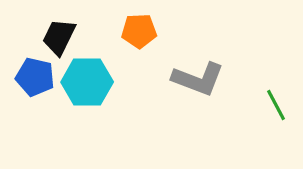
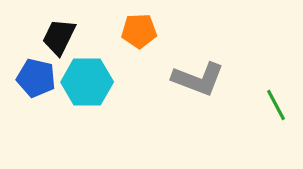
blue pentagon: moved 1 px right, 1 px down
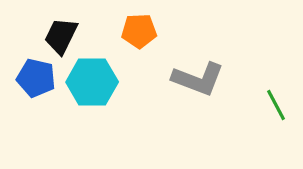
black trapezoid: moved 2 px right, 1 px up
cyan hexagon: moved 5 px right
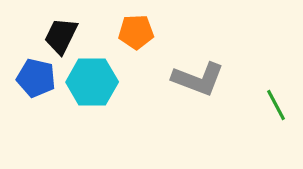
orange pentagon: moved 3 px left, 1 px down
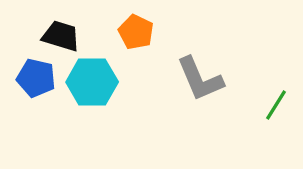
orange pentagon: rotated 28 degrees clockwise
black trapezoid: rotated 81 degrees clockwise
gray L-shape: moved 2 px right; rotated 46 degrees clockwise
green line: rotated 60 degrees clockwise
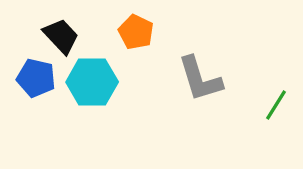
black trapezoid: rotated 30 degrees clockwise
gray L-shape: rotated 6 degrees clockwise
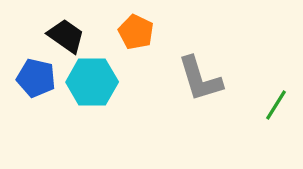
black trapezoid: moved 5 px right; rotated 12 degrees counterclockwise
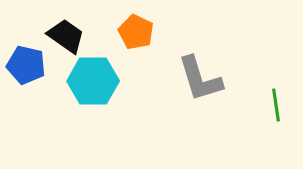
blue pentagon: moved 10 px left, 13 px up
cyan hexagon: moved 1 px right, 1 px up
green line: rotated 40 degrees counterclockwise
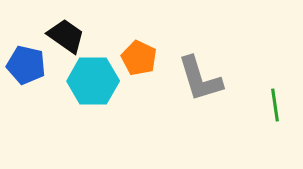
orange pentagon: moved 3 px right, 26 px down
green line: moved 1 px left
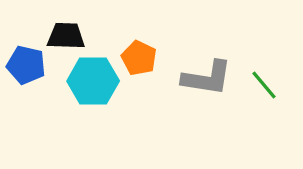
black trapezoid: rotated 33 degrees counterclockwise
gray L-shape: moved 7 px right, 1 px up; rotated 64 degrees counterclockwise
green line: moved 11 px left, 20 px up; rotated 32 degrees counterclockwise
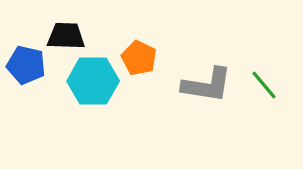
gray L-shape: moved 7 px down
